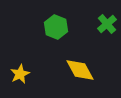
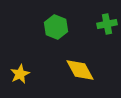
green cross: rotated 30 degrees clockwise
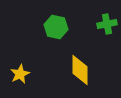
green hexagon: rotated 10 degrees counterclockwise
yellow diamond: rotated 28 degrees clockwise
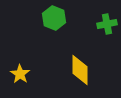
green hexagon: moved 2 px left, 9 px up; rotated 10 degrees clockwise
yellow star: rotated 12 degrees counterclockwise
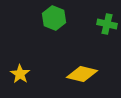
green cross: rotated 24 degrees clockwise
yellow diamond: moved 2 px right, 4 px down; rotated 76 degrees counterclockwise
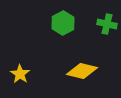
green hexagon: moved 9 px right, 5 px down; rotated 10 degrees clockwise
yellow diamond: moved 3 px up
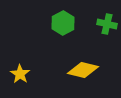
yellow diamond: moved 1 px right, 1 px up
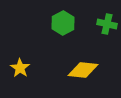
yellow diamond: rotated 8 degrees counterclockwise
yellow star: moved 6 px up
